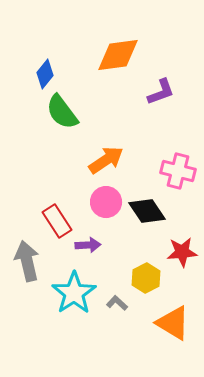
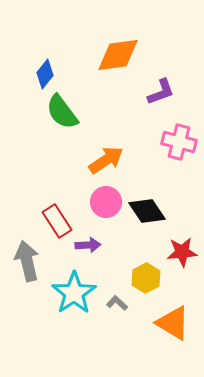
pink cross: moved 1 px right, 29 px up
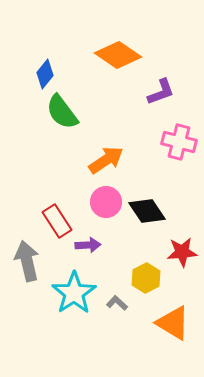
orange diamond: rotated 42 degrees clockwise
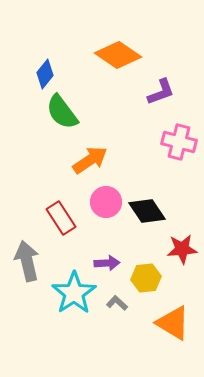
orange arrow: moved 16 px left
red rectangle: moved 4 px right, 3 px up
purple arrow: moved 19 px right, 18 px down
red star: moved 3 px up
yellow hexagon: rotated 20 degrees clockwise
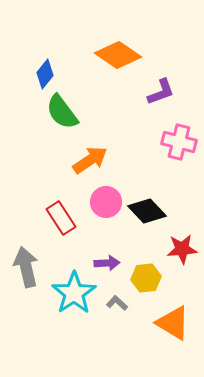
black diamond: rotated 9 degrees counterclockwise
gray arrow: moved 1 px left, 6 px down
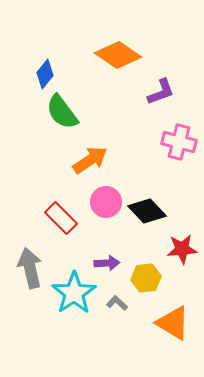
red rectangle: rotated 12 degrees counterclockwise
gray arrow: moved 4 px right, 1 px down
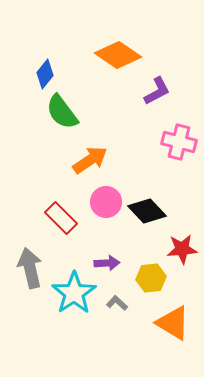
purple L-shape: moved 4 px left, 1 px up; rotated 8 degrees counterclockwise
yellow hexagon: moved 5 px right
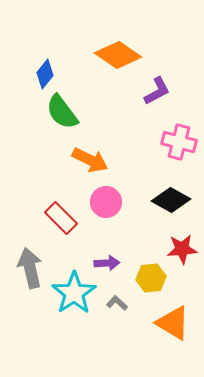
orange arrow: rotated 60 degrees clockwise
black diamond: moved 24 px right, 11 px up; rotated 18 degrees counterclockwise
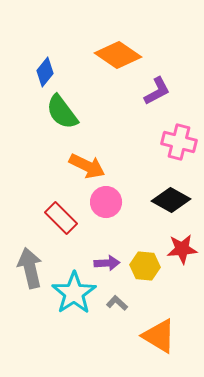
blue diamond: moved 2 px up
orange arrow: moved 3 px left, 6 px down
yellow hexagon: moved 6 px left, 12 px up; rotated 12 degrees clockwise
orange triangle: moved 14 px left, 13 px down
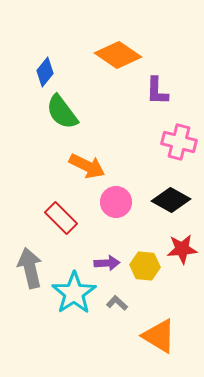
purple L-shape: rotated 120 degrees clockwise
pink circle: moved 10 px right
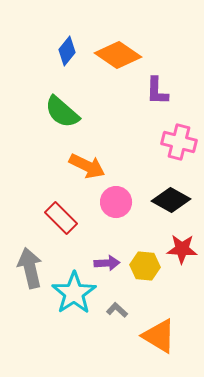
blue diamond: moved 22 px right, 21 px up
green semicircle: rotated 12 degrees counterclockwise
red star: rotated 8 degrees clockwise
gray L-shape: moved 7 px down
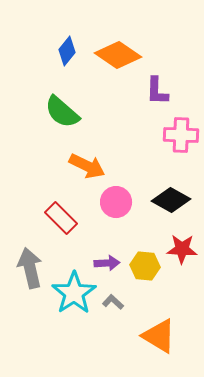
pink cross: moved 2 px right, 7 px up; rotated 12 degrees counterclockwise
gray L-shape: moved 4 px left, 8 px up
